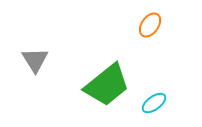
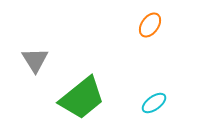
green trapezoid: moved 25 px left, 13 px down
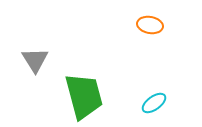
orange ellipse: rotated 65 degrees clockwise
green trapezoid: moved 2 px right, 2 px up; rotated 66 degrees counterclockwise
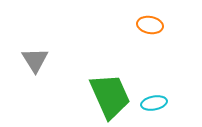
green trapezoid: moved 26 px right; rotated 9 degrees counterclockwise
cyan ellipse: rotated 25 degrees clockwise
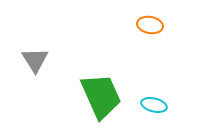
green trapezoid: moved 9 px left
cyan ellipse: moved 2 px down; rotated 25 degrees clockwise
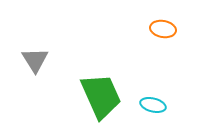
orange ellipse: moved 13 px right, 4 px down
cyan ellipse: moved 1 px left
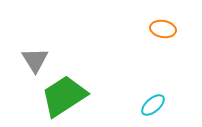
green trapezoid: moved 37 px left; rotated 99 degrees counterclockwise
cyan ellipse: rotated 55 degrees counterclockwise
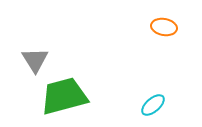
orange ellipse: moved 1 px right, 2 px up
green trapezoid: rotated 18 degrees clockwise
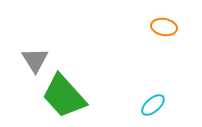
green trapezoid: rotated 117 degrees counterclockwise
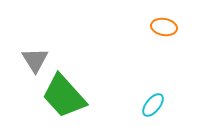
cyan ellipse: rotated 10 degrees counterclockwise
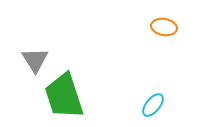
green trapezoid: rotated 24 degrees clockwise
